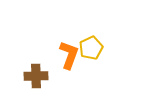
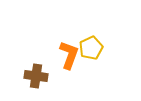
brown cross: rotated 10 degrees clockwise
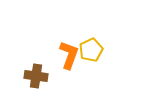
yellow pentagon: moved 2 px down
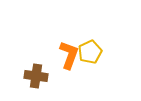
yellow pentagon: moved 1 px left, 2 px down
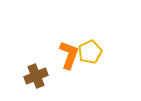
brown cross: rotated 30 degrees counterclockwise
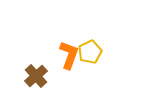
brown cross: rotated 20 degrees counterclockwise
